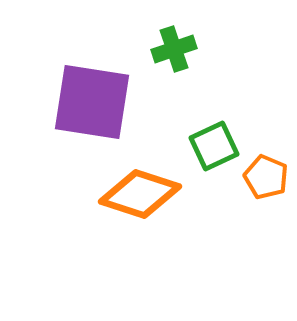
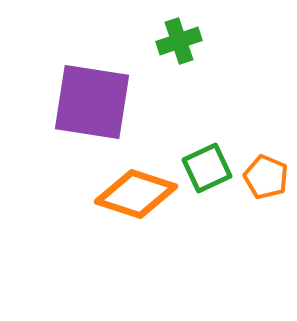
green cross: moved 5 px right, 8 px up
green square: moved 7 px left, 22 px down
orange diamond: moved 4 px left
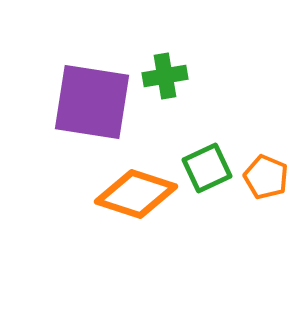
green cross: moved 14 px left, 35 px down; rotated 9 degrees clockwise
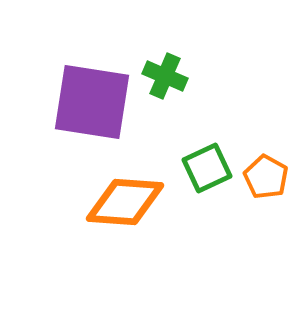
green cross: rotated 33 degrees clockwise
orange pentagon: rotated 6 degrees clockwise
orange diamond: moved 11 px left, 8 px down; rotated 14 degrees counterclockwise
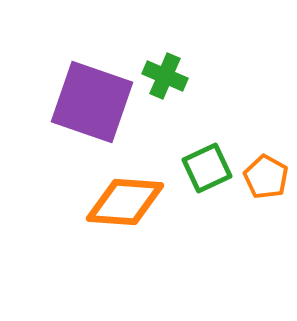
purple square: rotated 10 degrees clockwise
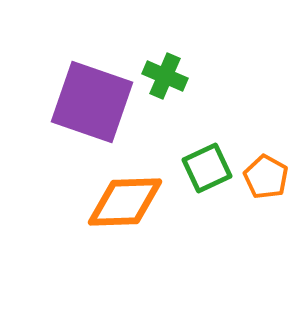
orange diamond: rotated 6 degrees counterclockwise
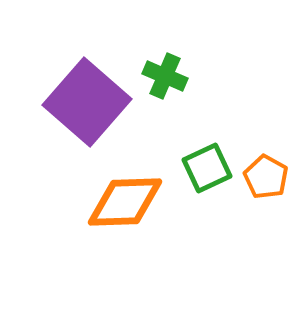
purple square: moved 5 px left; rotated 22 degrees clockwise
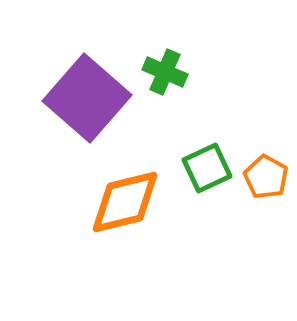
green cross: moved 4 px up
purple square: moved 4 px up
orange diamond: rotated 12 degrees counterclockwise
